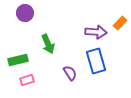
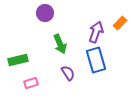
purple circle: moved 20 px right
purple arrow: rotated 75 degrees counterclockwise
green arrow: moved 12 px right
blue rectangle: moved 1 px up
purple semicircle: moved 2 px left
pink rectangle: moved 4 px right, 3 px down
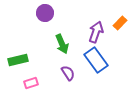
green arrow: moved 2 px right
blue rectangle: rotated 20 degrees counterclockwise
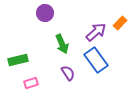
purple arrow: rotated 30 degrees clockwise
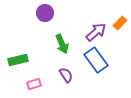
purple semicircle: moved 2 px left, 2 px down
pink rectangle: moved 3 px right, 1 px down
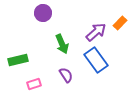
purple circle: moved 2 px left
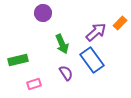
blue rectangle: moved 4 px left
purple semicircle: moved 2 px up
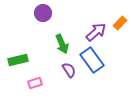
purple semicircle: moved 3 px right, 3 px up
pink rectangle: moved 1 px right, 1 px up
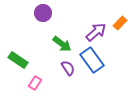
green arrow: rotated 30 degrees counterclockwise
green rectangle: rotated 48 degrees clockwise
purple semicircle: moved 1 px left, 2 px up
pink rectangle: rotated 40 degrees counterclockwise
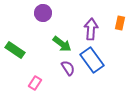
orange rectangle: rotated 32 degrees counterclockwise
purple arrow: moved 5 px left, 3 px up; rotated 45 degrees counterclockwise
green rectangle: moved 3 px left, 10 px up
